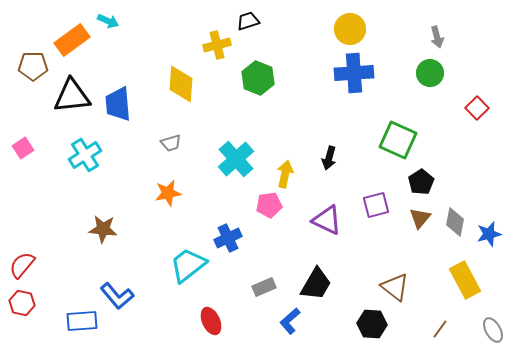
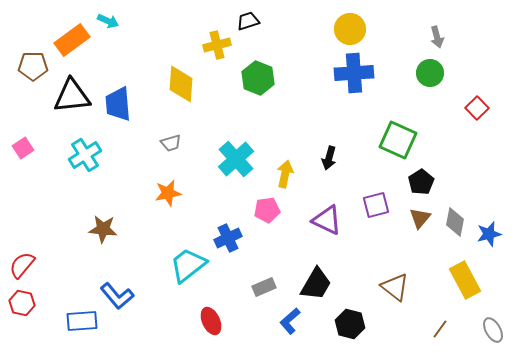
pink pentagon at (269, 205): moved 2 px left, 5 px down
black hexagon at (372, 324): moved 22 px left; rotated 12 degrees clockwise
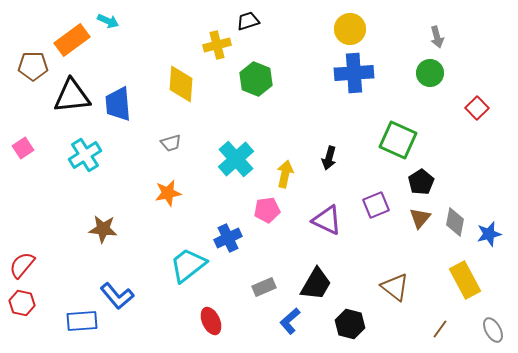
green hexagon at (258, 78): moved 2 px left, 1 px down
purple square at (376, 205): rotated 8 degrees counterclockwise
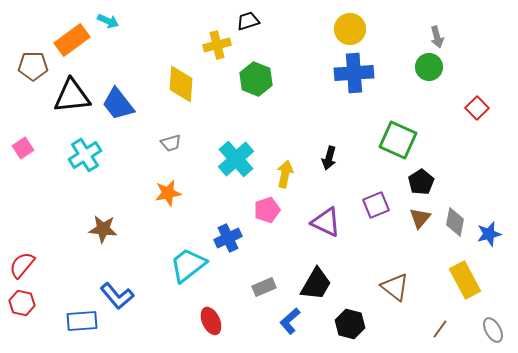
green circle at (430, 73): moved 1 px left, 6 px up
blue trapezoid at (118, 104): rotated 33 degrees counterclockwise
pink pentagon at (267, 210): rotated 10 degrees counterclockwise
purple triangle at (327, 220): moved 1 px left, 2 px down
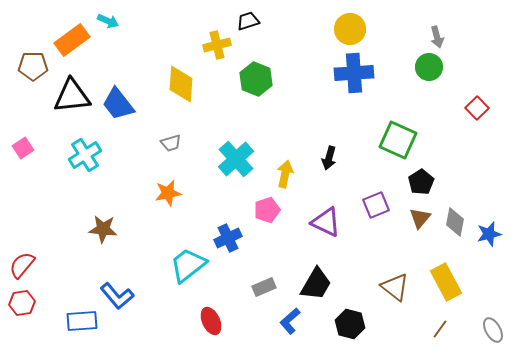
yellow rectangle at (465, 280): moved 19 px left, 2 px down
red hexagon at (22, 303): rotated 20 degrees counterclockwise
